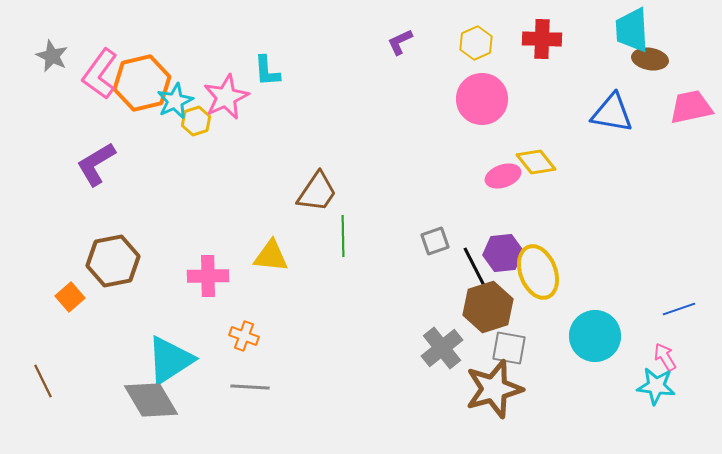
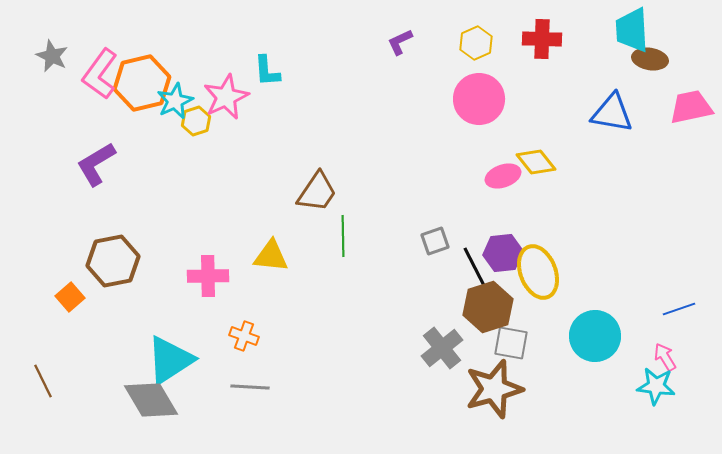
pink circle at (482, 99): moved 3 px left
gray square at (509, 348): moved 2 px right, 5 px up
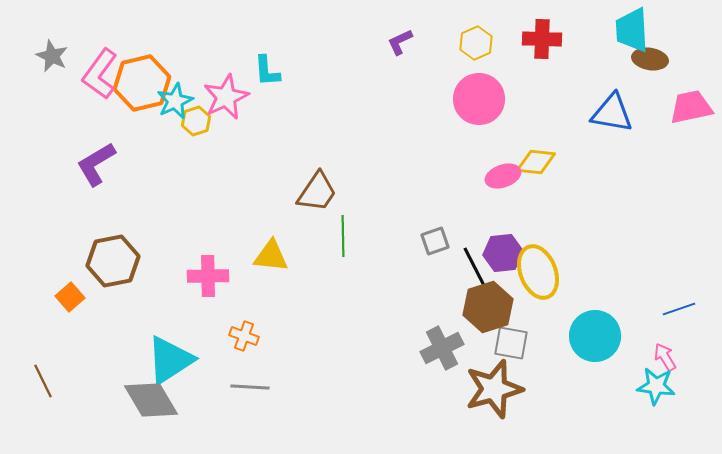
yellow diamond at (536, 162): rotated 45 degrees counterclockwise
gray cross at (442, 348): rotated 12 degrees clockwise
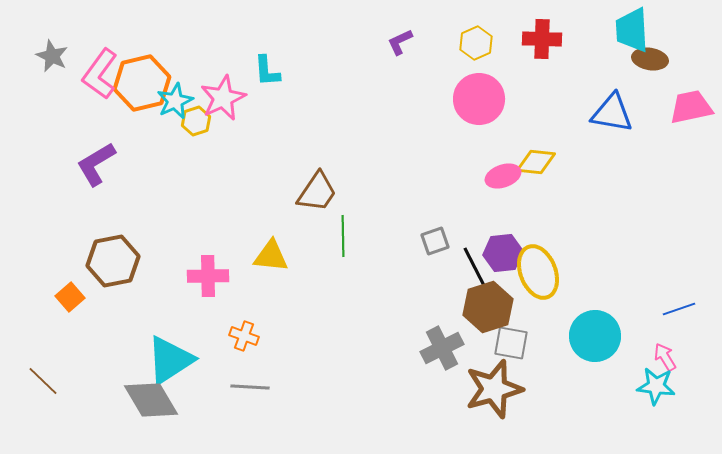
pink star at (226, 97): moved 3 px left, 1 px down
brown line at (43, 381): rotated 20 degrees counterclockwise
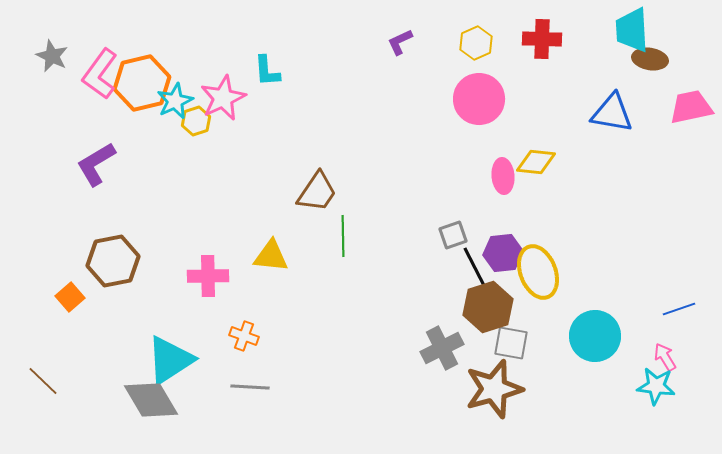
pink ellipse at (503, 176): rotated 76 degrees counterclockwise
gray square at (435, 241): moved 18 px right, 6 px up
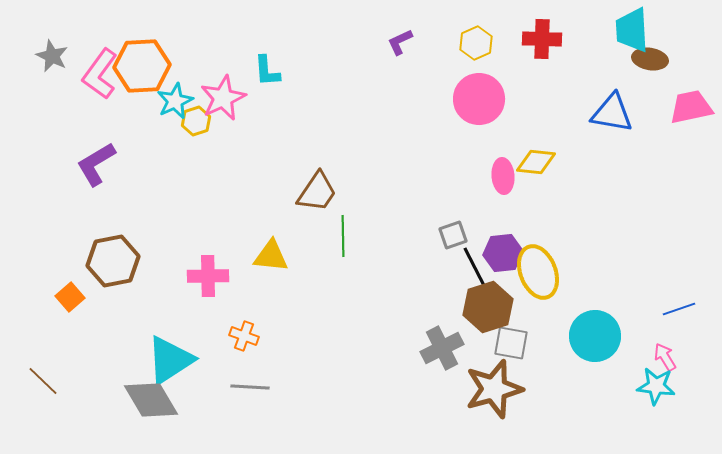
orange hexagon at (142, 83): moved 17 px up; rotated 10 degrees clockwise
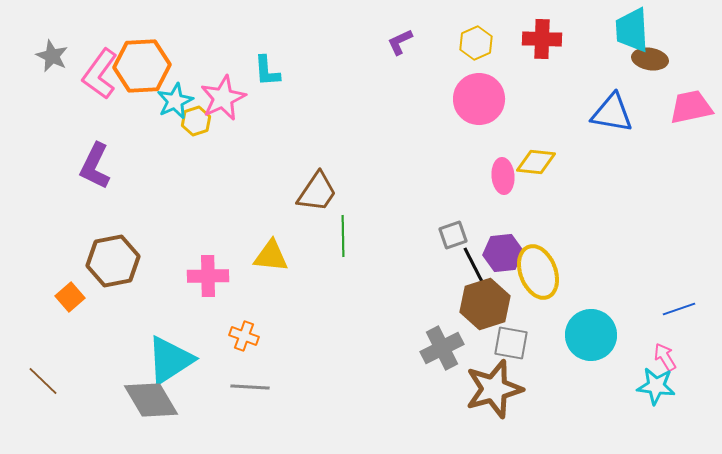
purple L-shape at (96, 164): moved 1 px left, 2 px down; rotated 33 degrees counterclockwise
brown hexagon at (488, 307): moved 3 px left, 3 px up
cyan circle at (595, 336): moved 4 px left, 1 px up
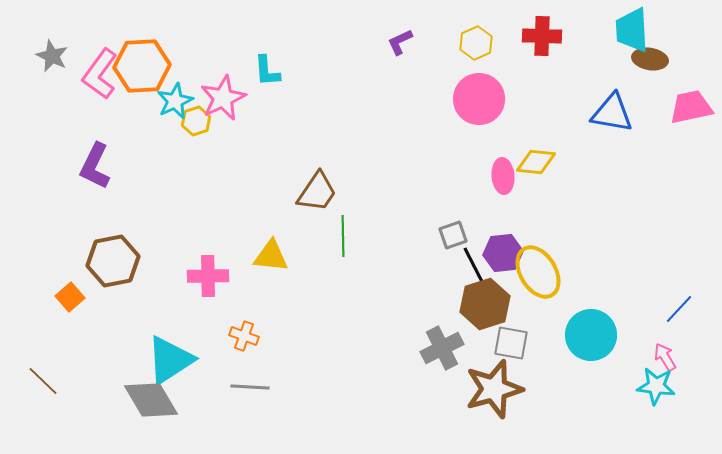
red cross at (542, 39): moved 3 px up
yellow ellipse at (538, 272): rotated 10 degrees counterclockwise
blue line at (679, 309): rotated 28 degrees counterclockwise
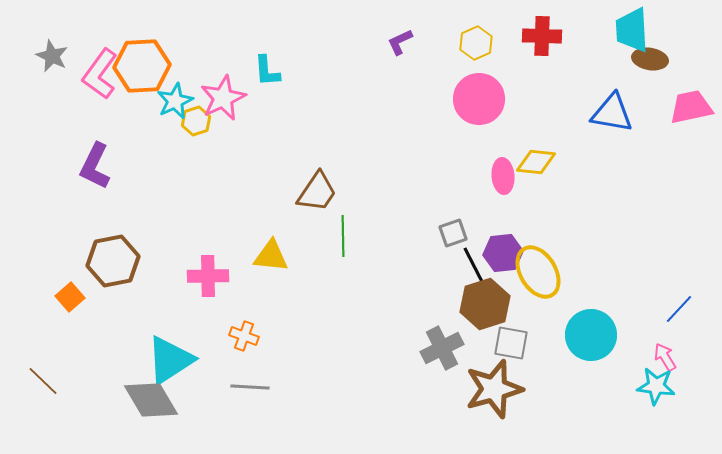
gray square at (453, 235): moved 2 px up
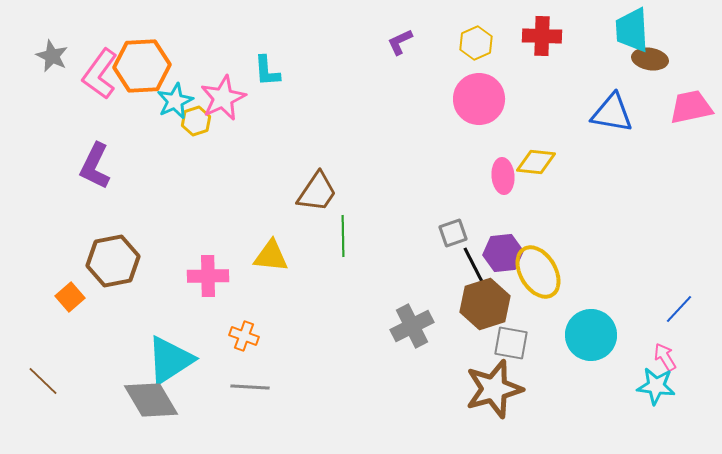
gray cross at (442, 348): moved 30 px left, 22 px up
